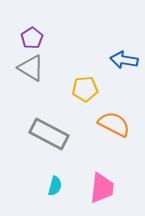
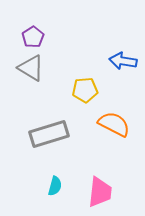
purple pentagon: moved 1 px right, 1 px up
blue arrow: moved 1 px left, 1 px down
yellow pentagon: moved 1 px down
gray rectangle: rotated 45 degrees counterclockwise
pink trapezoid: moved 2 px left, 4 px down
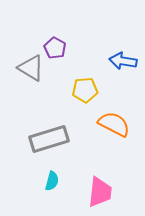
purple pentagon: moved 22 px right, 11 px down; rotated 10 degrees counterclockwise
gray rectangle: moved 5 px down
cyan semicircle: moved 3 px left, 5 px up
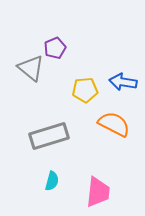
purple pentagon: rotated 20 degrees clockwise
blue arrow: moved 21 px down
gray triangle: rotated 8 degrees clockwise
gray rectangle: moved 3 px up
pink trapezoid: moved 2 px left
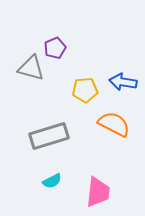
gray triangle: rotated 24 degrees counterclockwise
cyan semicircle: rotated 48 degrees clockwise
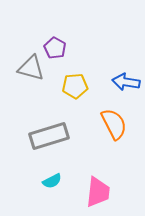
purple pentagon: rotated 20 degrees counterclockwise
blue arrow: moved 3 px right
yellow pentagon: moved 10 px left, 4 px up
orange semicircle: rotated 36 degrees clockwise
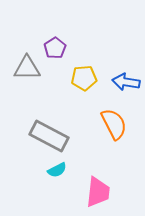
purple pentagon: rotated 10 degrees clockwise
gray triangle: moved 4 px left; rotated 16 degrees counterclockwise
yellow pentagon: moved 9 px right, 8 px up
gray rectangle: rotated 45 degrees clockwise
cyan semicircle: moved 5 px right, 11 px up
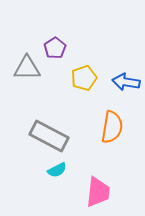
yellow pentagon: rotated 15 degrees counterclockwise
orange semicircle: moved 2 px left, 3 px down; rotated 36 degrees clockwise
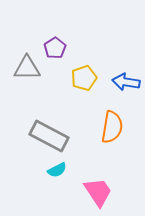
pink trapezoid: rotated 40 degrees counterclockwise
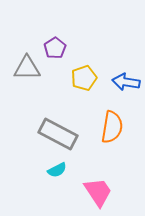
gray rectangle: moved 9 px right, 2 px up
